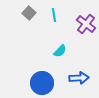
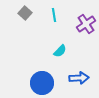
gray square: moved 4 px left
purple cross: rotated 18 degrees clockwise
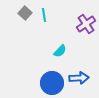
cyan line: moved 10 px left
blue circle: moved 10 px right
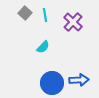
cyan line: moved 1 px right
purple cross: moved 13 px left, 2 px up; rotated 12 degrees counterclockwise
cyan semicircle: moved 17 px left, 4 px up
blue arrow: moved 2 px down
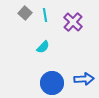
blue arrow: moved 5 px right, 1 px up
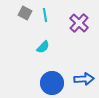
gray square: rotated 16 degrees counterclockwise
purple cross: moved 6 px right, 1 px down
